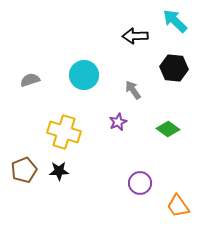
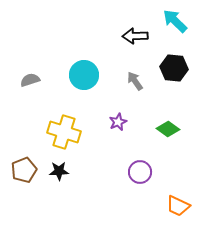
gray arrow: moved 2 px right, 9 px up
purple circle: moved 11 px up
orange trapezoid: rotated 30 degrees counterclockwise
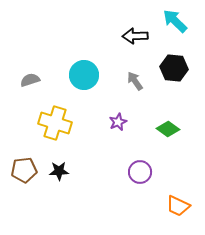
yellow cross: moved 9 px left, 9 px up
brown pentagon: rotated 15 degrees clockwise
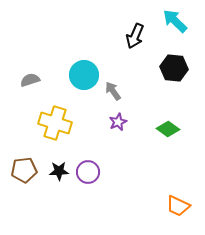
black arrow: rotated 65 degrees counterclockwise
gray arrow: moved 22 px left, 10 px down
purple circle: moved 52 px left
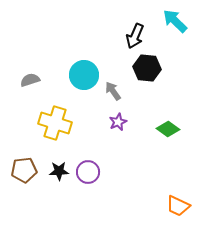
black hexagon: moved 27 px left
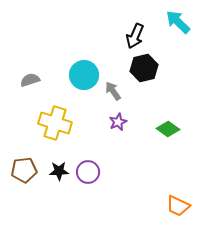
cyan arrow: moved 3 px right, 1 px down
black hexagon: moved 3 px left; rotated 20 degrees counterclockwise
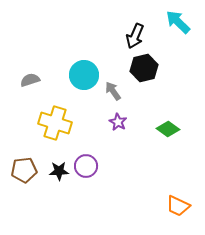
purple star: rotated 18 degrees counterclockwise
purple circle: moved 2 px left, 6 px up
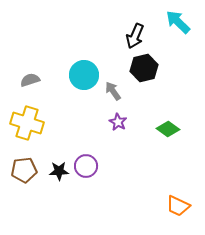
yellow cross: moved 28 px left
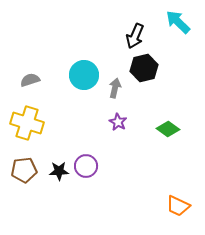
gray arrow: moved 2 px right, 3 px up; rotated 48 degrees clockwise
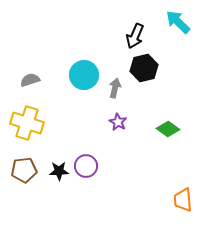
orange trapezoid: moved 5 px right, 6 px up; rotated 60 degrees clockwise
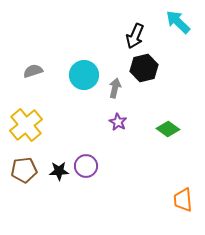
gray semicircle: moved 3 px right, 9 px up
yellow cross: moved 1 px left, 2 px down; rotated 32 degrees clockwise
